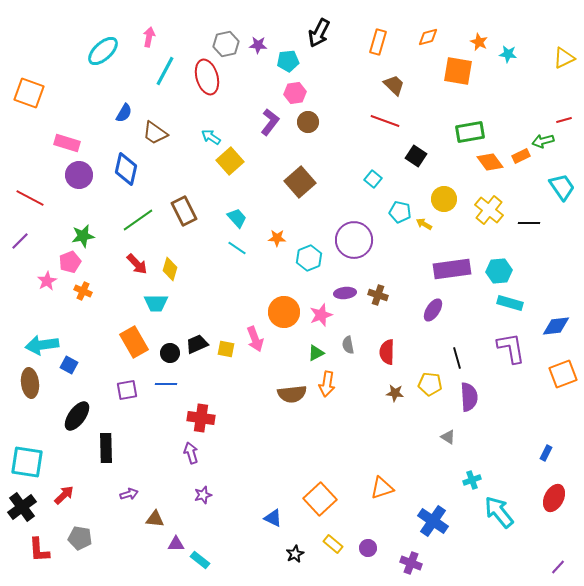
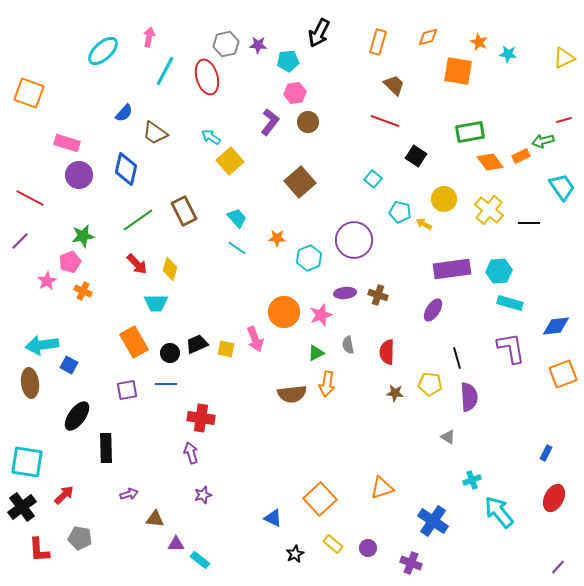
blue semicircle at (124, 113): rotated 12 degrees clockwise
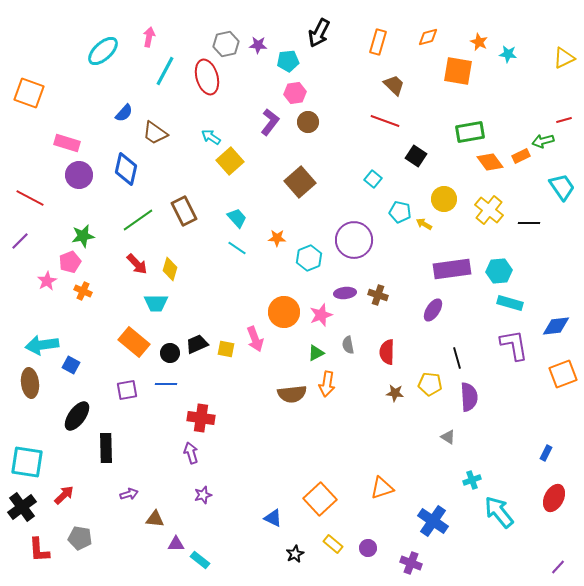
orange rectangle at (134, 342): rotated 20 degrees counterclockwise
purple L-shape at (511, 348): moved 3 px right, 3 px up
blue square at (69, 365): moved 2 px right
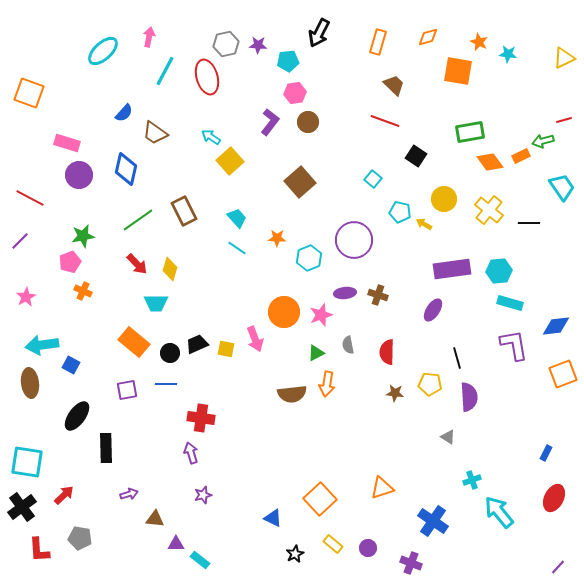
pink star at (47, 281): moved 21 px left, 16 px down
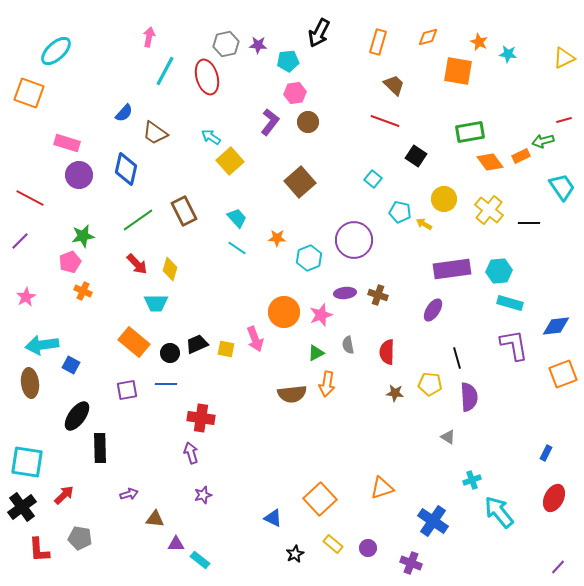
cyan ellipse at (103, 51): moved 47 px left
black rectangle at (106, 448): moved 6 px left
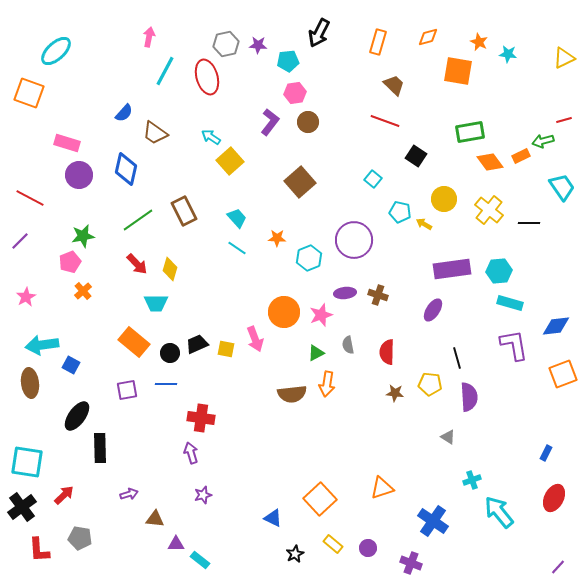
orange cross at (83, 291): rotated 24 degrees clockwise
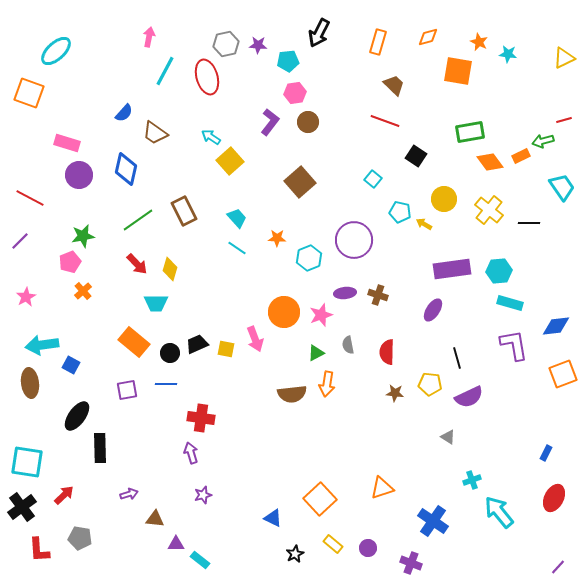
purple semicircle at (469, 397): rotated 68 degrees clockwise
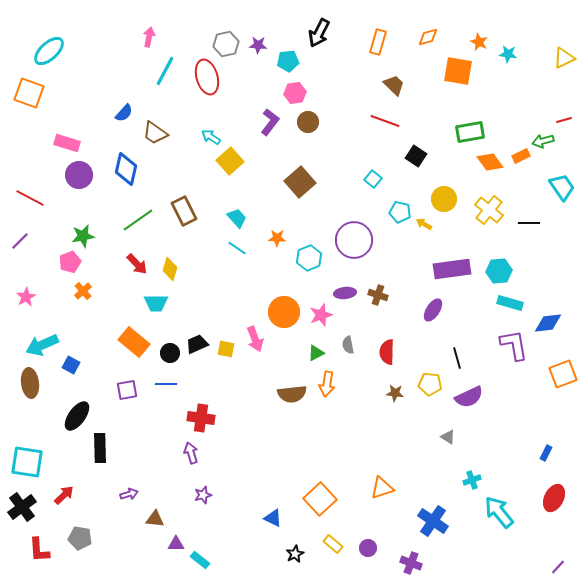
cyan ellipse at (56, 51): moved 7 px left
blue diamond at (556, 326): moved 8 px left, 3 px up
cyan arrow at (42, 345): rotated 16 degrees counterclockwise
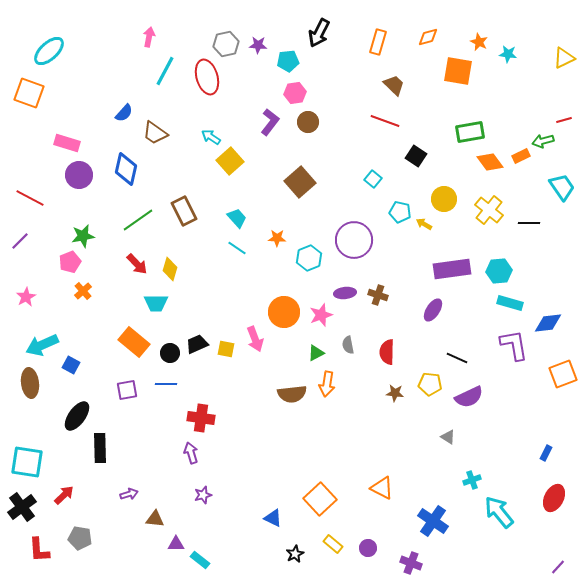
black line at (457, 358): rotated 50 degrees counterclockwise
orange triangle at (382, 488): rotated 45 degrees clockwise
